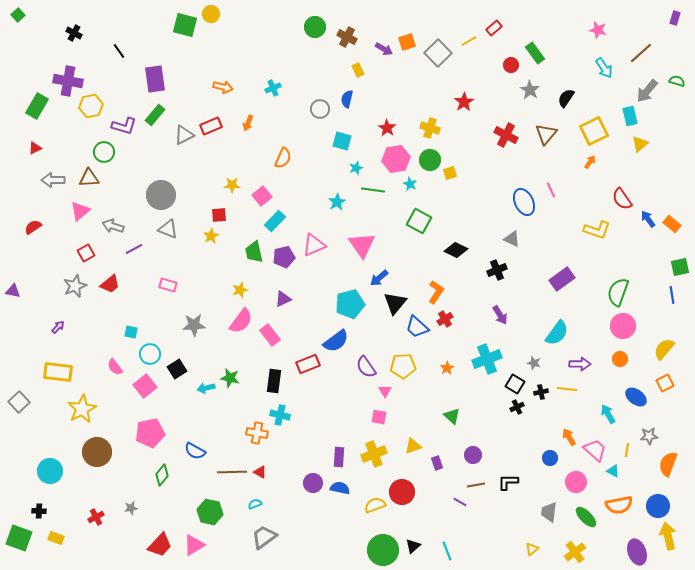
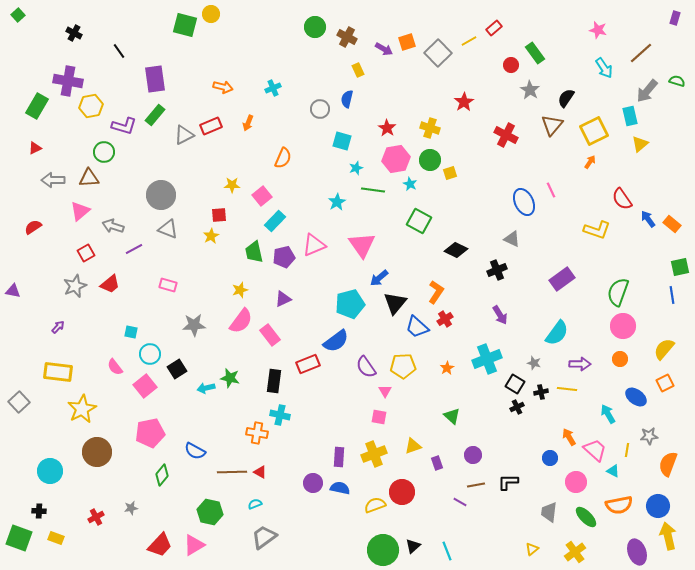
brown triangle at (546, 134): moved 6 px right, 9 px up
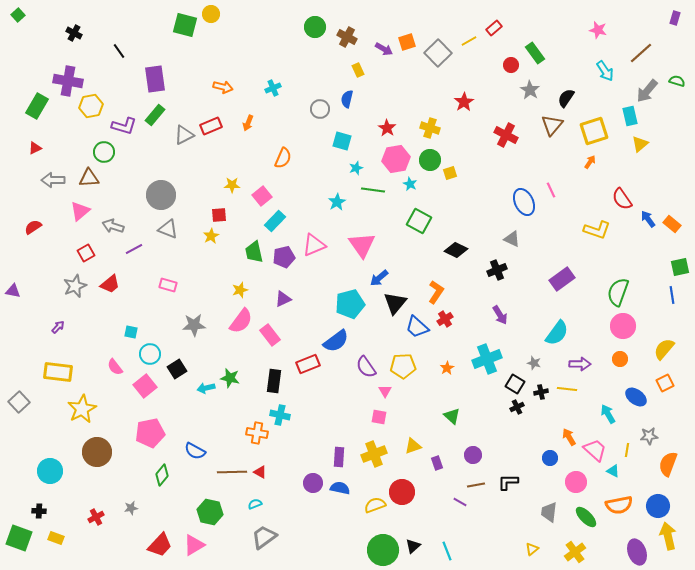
cyan arrow at (604, 68): moved 1 px right, 3 px down
yellow square at (594, 131): rotated 8 degrees clockwise
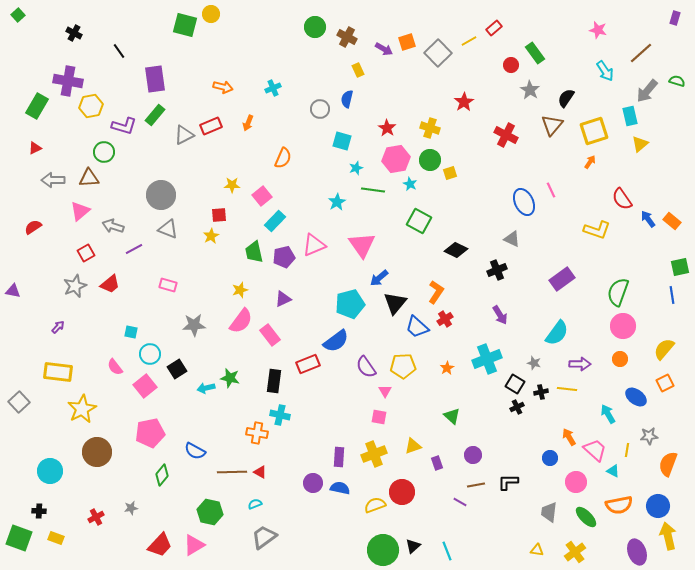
orange rectangle at (672, 224): moved 3 px up
yellow triangle at (532, 549): moved 5 px right, 1 px down; rotated 48 degrees clockwise
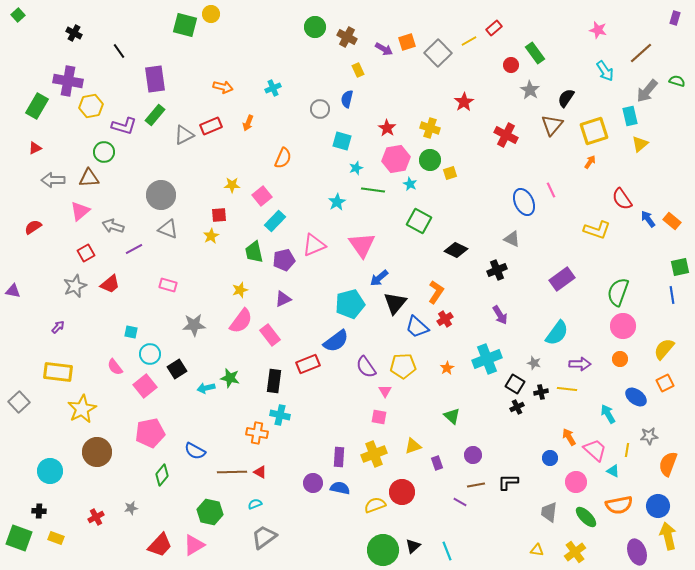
purple pentagon at (284, 257): moved 3 px down
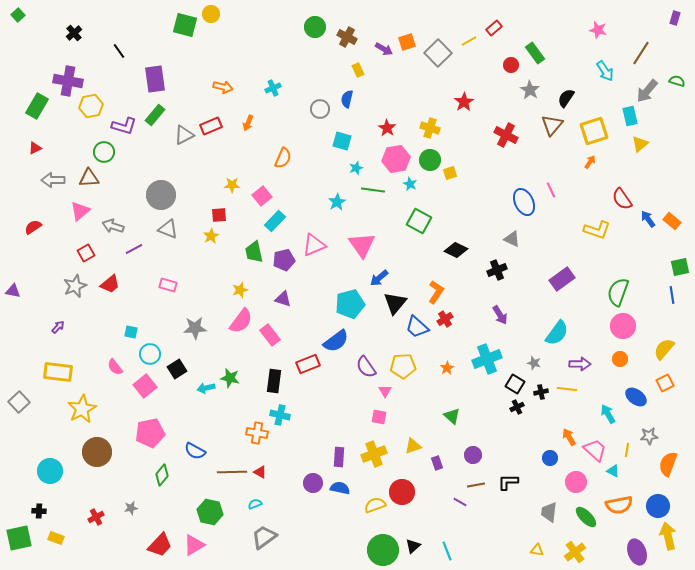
black cross at (74, 33): rotated 21 degrees clockwise
brown line at (641, 53): rotated 15 degrees counterclockwise
purple triangle at (283, 299): rotated 42 degrees clockwise
gray star at (194, 325): moved 1 px right, 3 px down
green square at (19, 538): rotated 32 degrees counterclockwise
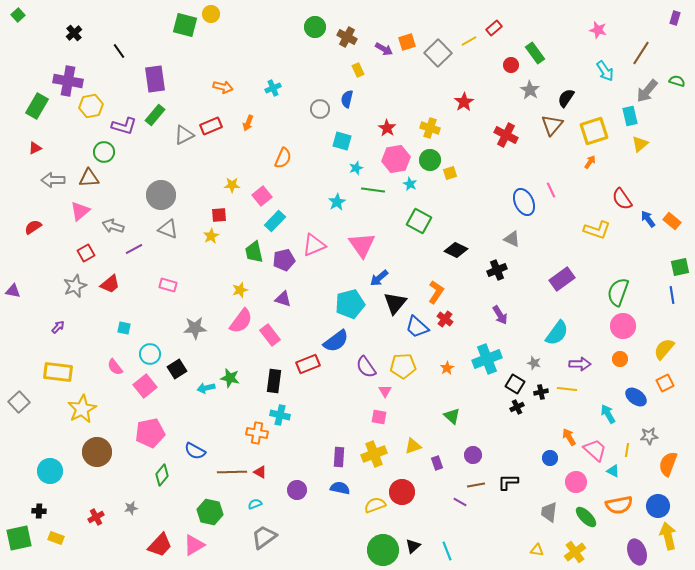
red cross at (445, 319): rotated 21 degrees counterclockwise
cyan square at (131, 332): moved 7 px left, 4 px up
purple circle at (313, 483): moved 16 px left, 7 px down
